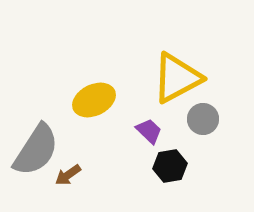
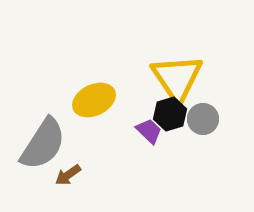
yellow triangle: rotated 36 degrees counterclockwise
gray semicircle: moved 7 px right, 6 px up
black hexagon: moved 52 px up; rotated 8 degrees counterclockwise
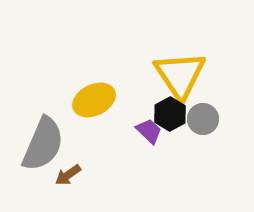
yellow triangle: moved 3 px right, 3 px up
black hexagon: rotated 12 degrees counterclockwise
gray semicircle: rotated 10 degrees counterclockwise
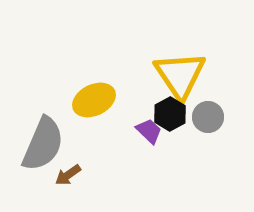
gray circle: moved 5 px right, 2 px up
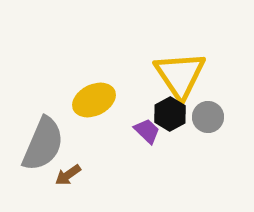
purple trapezoid: moved 2 px left
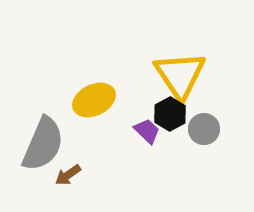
gray circle: moved 4 px left, 12 px down
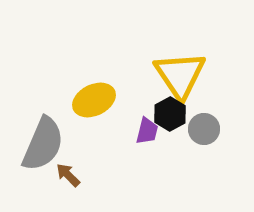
purple trapezoid: rotated 60 degrees clockwise
brown arrow: rotated 80 degrees clockwise
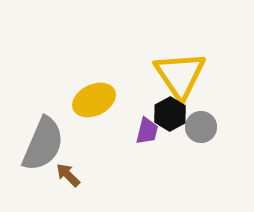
gray circle: moved 3 px left, 2 px up
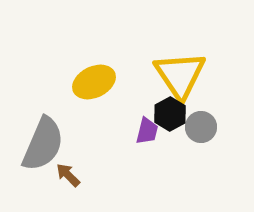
yellow ellipse: moved 18 px up
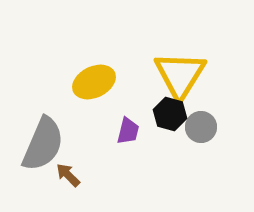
yellow triangle: rotated 6 degrees clockwise
black hexagon: rotated 16 degrees counterclockwise
purple trapezoid: moved 19 px left
